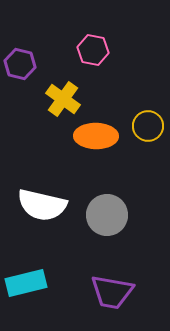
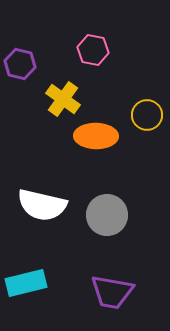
yellow circle: moved 1 px left, 11 px up
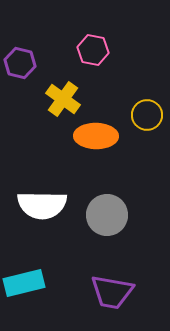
purple hexagon: moved 1 px up
white semicircle: rotated 12 degrees counterclockwise
cyan rectangle: moved 2 px left
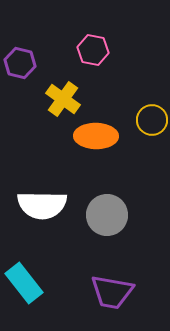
yellow circle: moved 5 px right, 5 px down
cyan rectangle: rotated 66 degrees clockwise
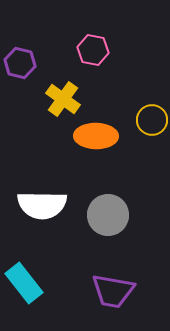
gray circle: moved 1 px right
purple trapezoid: moved 1 px right, 1 px up
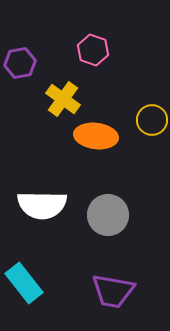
pink hexagon: rotated 8 degrees clockwise
purple hexagon: rotated 24 degrees counterclockwise
orange ellipse: rotated 6 degrees clockwise
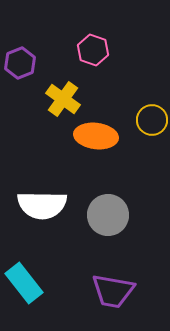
purple hexagon: rotated 12 degrees counterclockwise
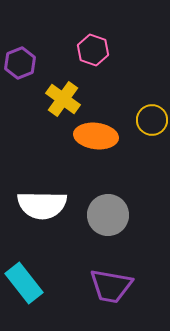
purple trapezoid: moved 2 px left, 5 px up
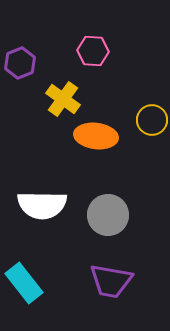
pink hexagon: moved 1 px down; rotated 16 degrees counterclockwise
purple trapezoid: moved 5 px up
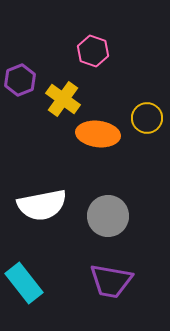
pink hexagon: rotated 16 degrees clockwise
purple hexagon: moved 17 px down
yellow circle: moved 5 px left, 2 px up
orange ellipse: moved 2 px right, 2 px up
white semicircle: rotated 12 degrees counterclockwise
gray circle: moved 1 px down
